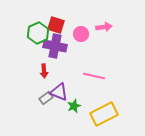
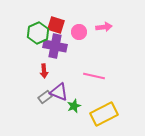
pink circle: moved 2 px left, 2 px up
gray rectangle: moved 1 px left, 1 px up
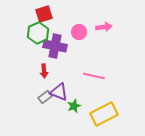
red square: moved 12 px left, 11 px up; rotated 36 degrees counterclockwise
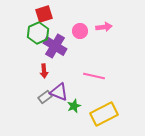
pink circle: moved 1 px right, 1 px up
purple cross: rotated 20 degrees clockwise
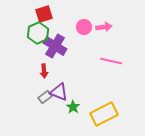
pink circle: moved 4 px right, 4 px up
pink line: moved 17 px right, 15 px up
green star: moved 1 px left, 1 px down; rotated 16 degrees counterclockwise
